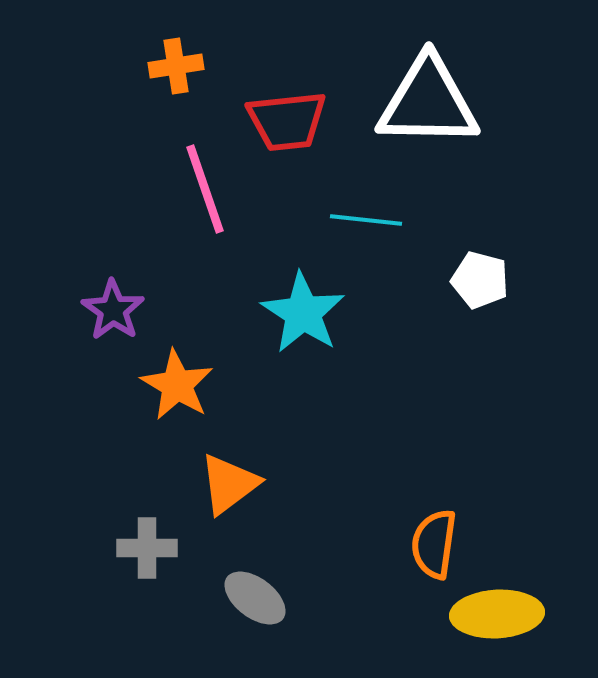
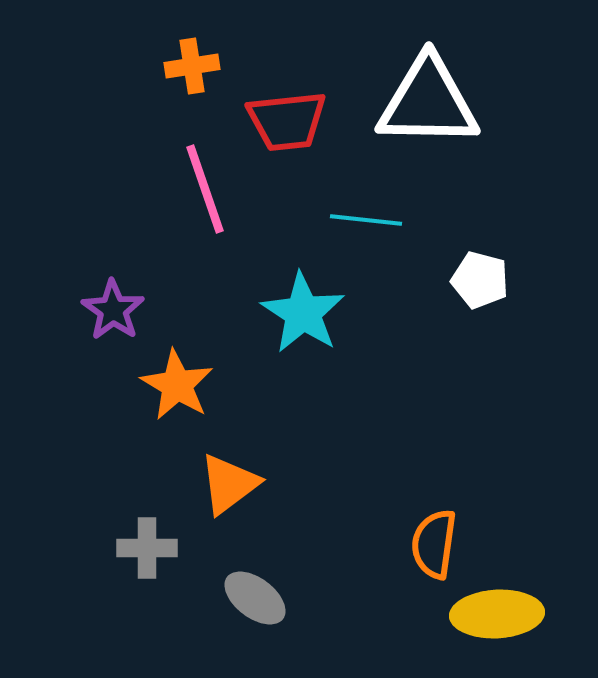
orange cross: moved 16 px right
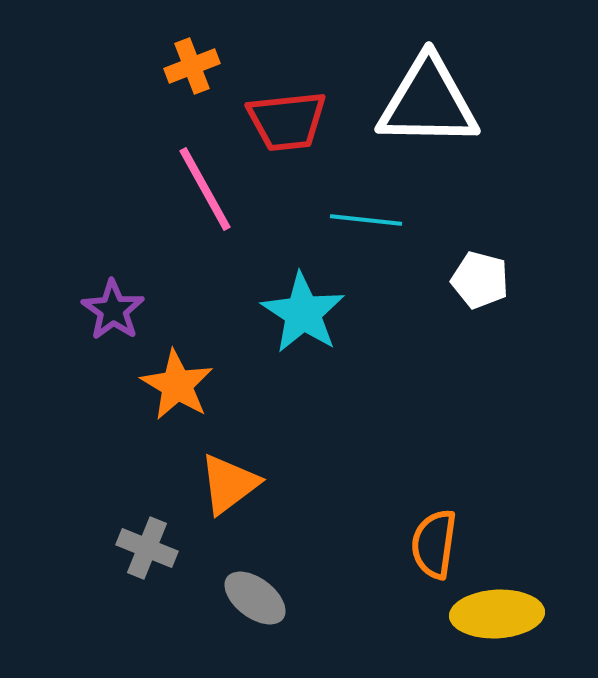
orange cross: rotated 12 degrees counterclockwise
pink line: rotated 10 degrees counterclockwise
gray cross: rotated 22 degrees clockwise
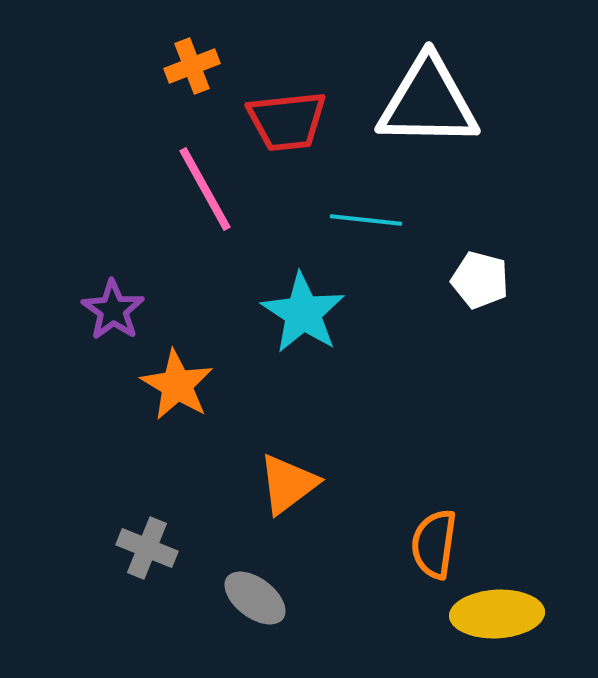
orange triangle: moved 59 px right
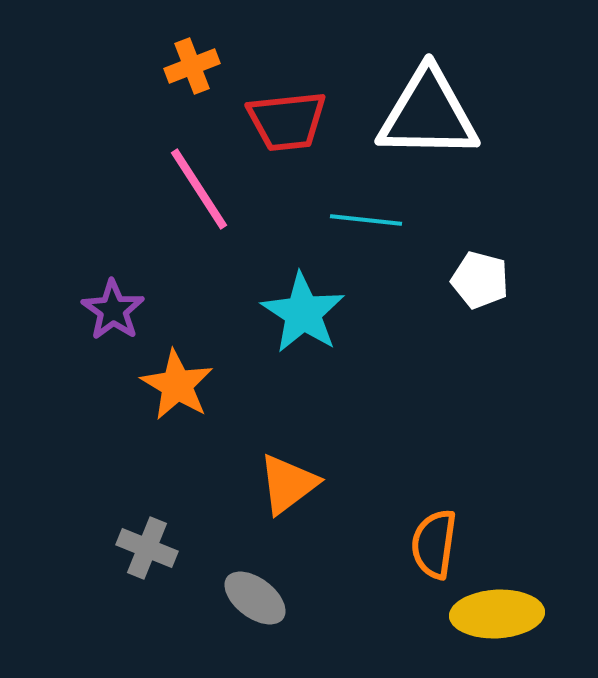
white triangle: moved 12 px down
pink line: moved 6 px left; rotated 4 degrees counterclockwise
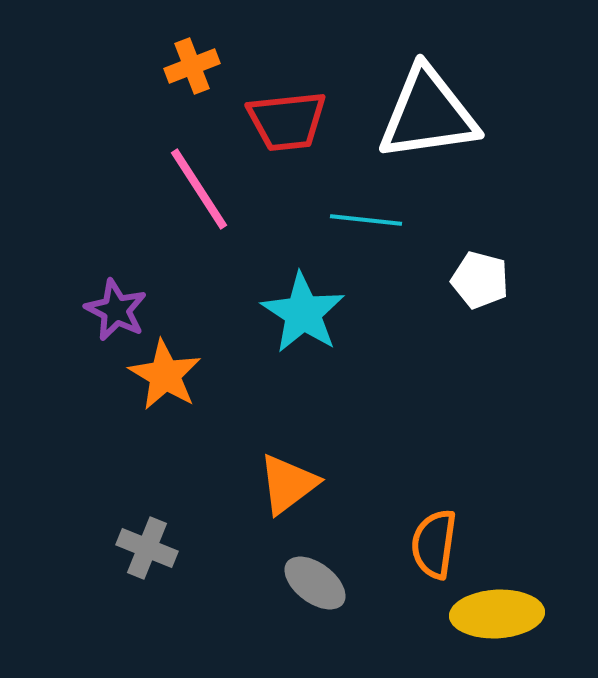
white triangle: rotated 9 degrees counterclockwise
purple star: moved 3 px right; rotated 8 degrees counterclockwise
orange star: moved 12 px left, 10 px up
gray ellipse: moved 60 px right, 15 px up
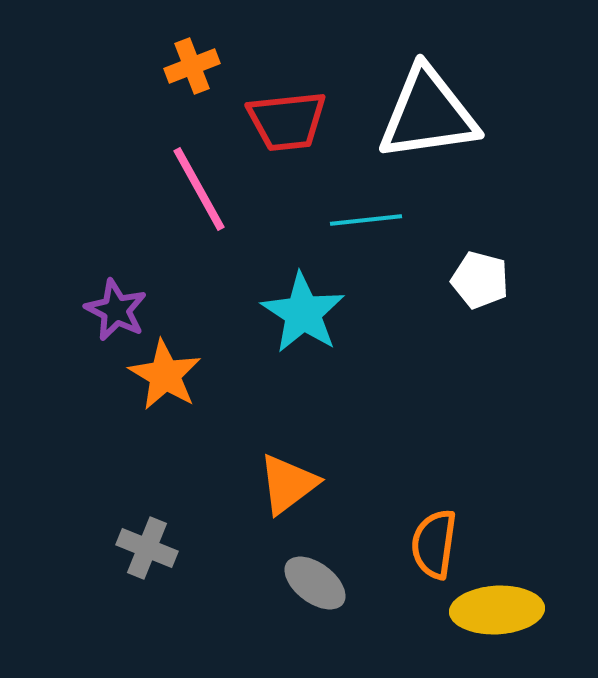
pink line: rotated 4 degrees clockwise
cyan line: rotated 12 degrees counterclockwise
yellow ellipse: moved 4 px up
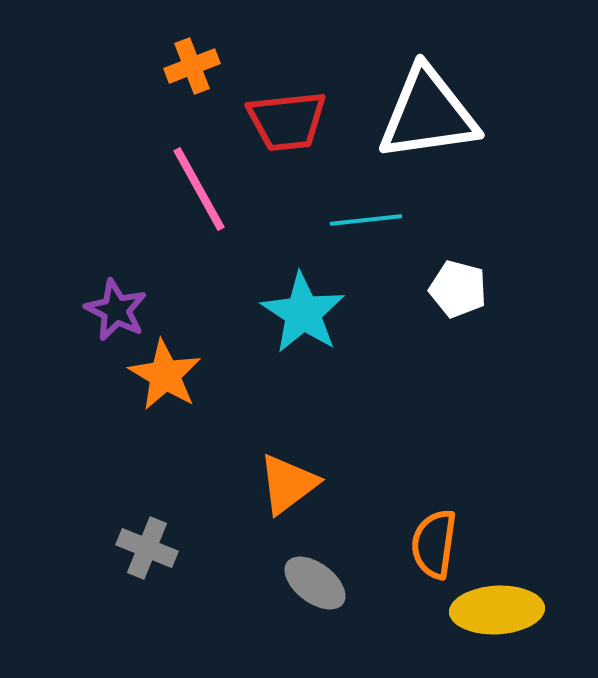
white pentagon: moved 22 px left, 9 px down
